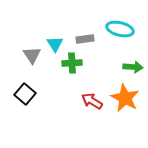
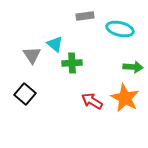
gray rectangle: moved 23 px up
cyan triangle: rotated 18 degrees counterclockwise
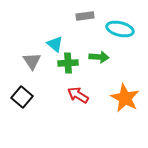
gray triangle: moved 6 px down
green cross: moved 4 px left
green arrow: moved 34 px left, 10 px up
black square: moved 3 px left, 3 px down
red arrow: moved 14 px left, 6 px up
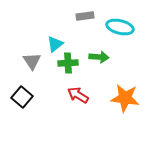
cyan ellipse: moved 2 px up
cyan triangle: rotated 42 degrees clockwise
orange star: rotated 20 degrees counterclockwise
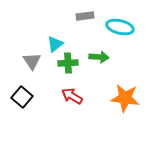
red arrow: moved 6 px left, 1 px down
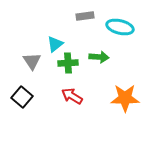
orange star: rotated 8 degrees counterclockwise
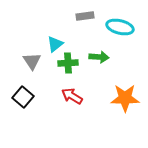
black square: moved 1 px right
